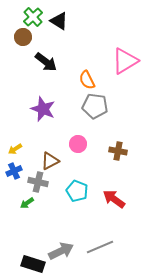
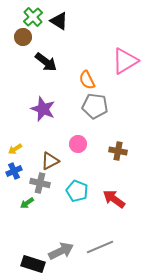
gray cross: moved 2 px right, 1 px down
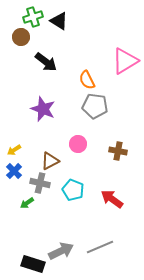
green cross: rotated 24 degrees clockwise
brown circle: moved 2 px left
yellow arrow: moved 1 px left, 1 px down
blue cross: rotated 21 degrees counterclockwise
cyan pentagon: moved 4 px left, 1 px up
red arrow: moved 2 px left
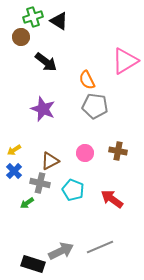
pink circle: moved 7 px right, 9 px down
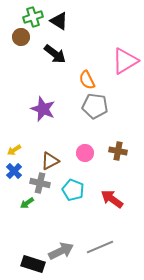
black arrow: moved 9 px right, 8 px up
